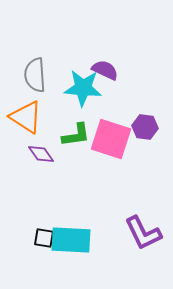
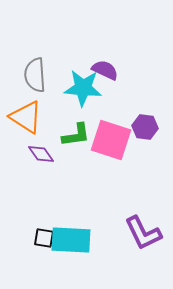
pink square: moved 1 px down
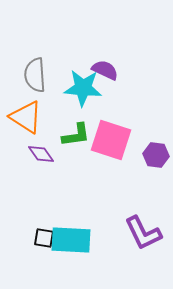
purple hexagon: moved 11 px right, 28 px down
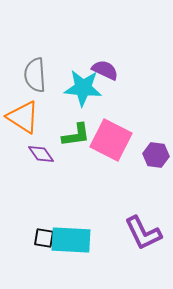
orange triangle: moved 3 px left
pink square: rotated 9 degrees clockwise
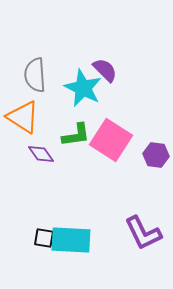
purple semicircle: rotated 20 degrees clockwise
cyan star: rotated 21 degrees clockwise
pink square: rotated 6 degrees clockwise
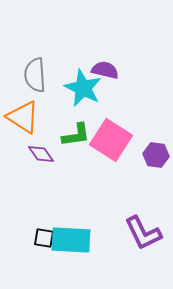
purple semicircle: rotated 32 degrees counterclockwise
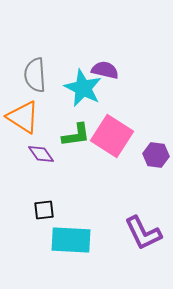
pink square: moved 1 px right, 4 px up
black square: moved 28 px up; rotated 15 degrees counterclockwise
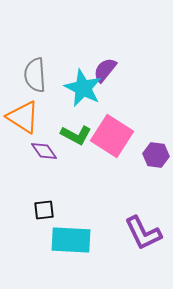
purple semicircle: rotated 64 degrees counterclockwise
green L-shape: rotated 36 degrees clockwise
purple diamond: moved 3 px right, 3 px up
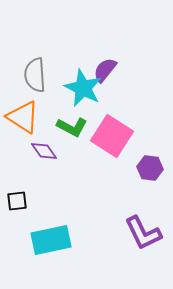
green L-shape: moved 4 px left, 8 px up
purple hexagon: moved 6 px left, 13 px down
black square: moved 27 px left, 9 px up
cyan rectangle: moved 20 px left; rotated 15 degrees counterclockwise
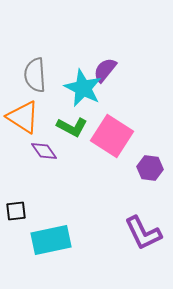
black square: moved 1 px left, 10 px down
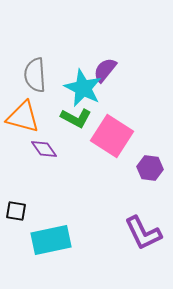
orange triangle: rotated 18 degrees counterclockwise
green L-shape: moved 4 px right, 9 px up
purple diamond: moved 2 px up
black square: rotated 15 degrees clockwise
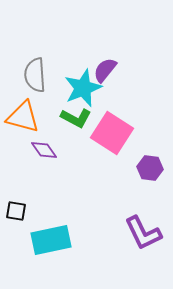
cyan star: rotated 24 degrees clockwise
pink square: moved 3 px up
purple diamond: moved 1 px down
